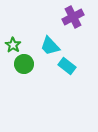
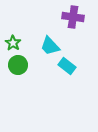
purple cross: rotated 35 degrees clockwise
green star: moved 2 px up
green circle: moved 6 px left, 1 px down
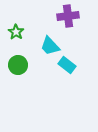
purple cross: moved 5 px left, 1 px up; rotated 15 degrees counterclockwise
green star: moved 3 px right, 11 px up
cyan rectangle: moved 1 px up
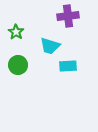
cyan trapezoid: rotated 30 degrees counterclockwise
cyan rectangle: moved 1 px right, 1 px down; rotated 42 degrees counterclockwise
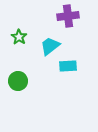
green star: moved 3 px right, 5 px down
cyan trapezoid: rotated 125 degrees clockwise
green circle: moved 16 px down
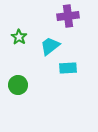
cyan rectangle: moved 2 px down
green circle: moved 4 px down
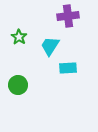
cyan trapezoid: rotated 20 degrees counterclockwise
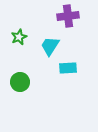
green star: rotated 14 degrees clockwise
green circle: moved 2 px right, 3 px up
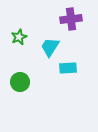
purple cross: moved 3 px right, 3 px down
cyan trapezoid: moved 1 px down
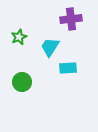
green circle: moved 2 px right
